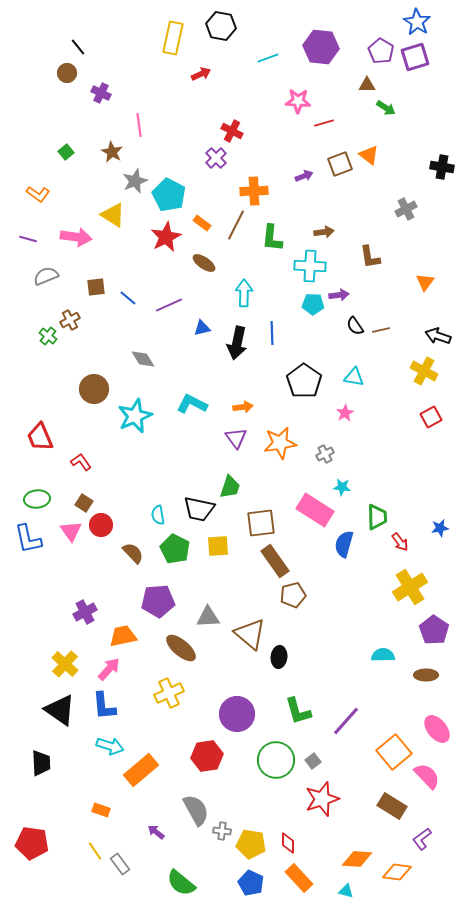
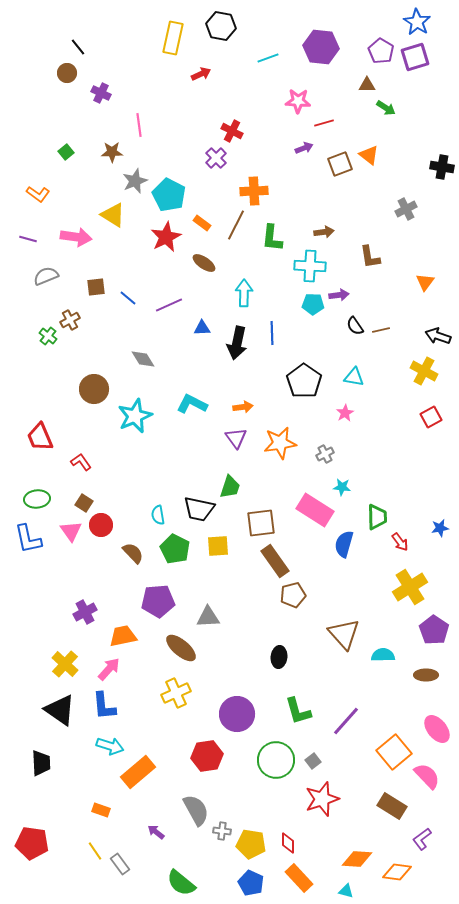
brown star at (112, 152): rotated 30 degrees counterclockwise
purple arrow at (304, 176): moved 28 px up
blue triangle at (202, 328): rotated 12 degrees clockwise
brown triangle at (250, 634): moved 94 px right; rotated 8 degrees clockwise
yellow cross at (169, 693): moved 7 px right
orange rectangle at (141, 770): moved 3 px left, 2 px down
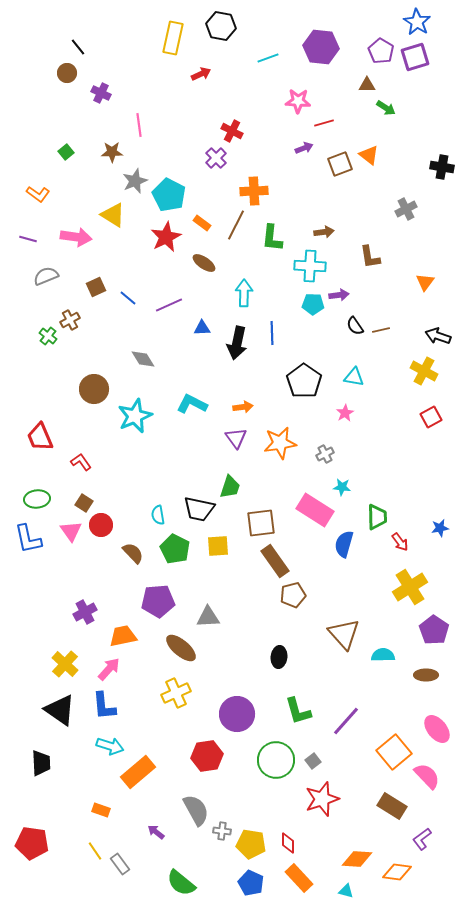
brown square at (96, 287): rotated 18 degrees counterclockwise
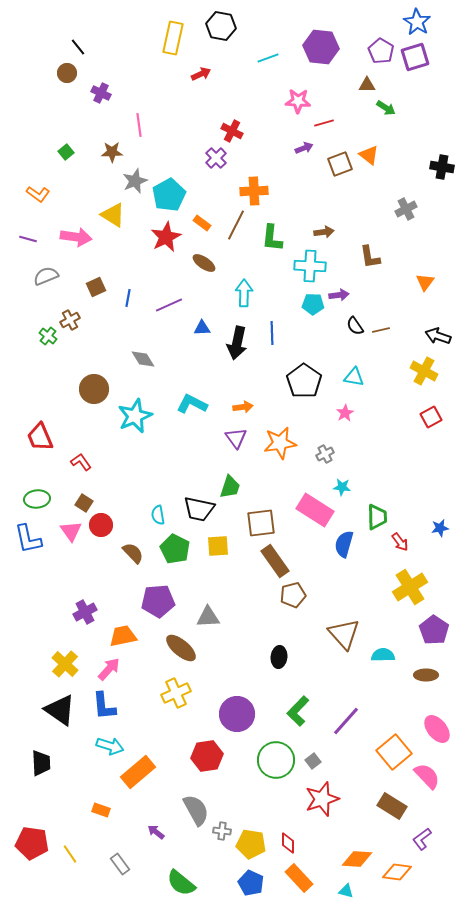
cyan pentagon at (169, 195): rotated 16 degrees clockwise
blue line at (128, 298): rotated 60 degrees clockwise
green L-shape at (298, 711): rotated 60 degrees clockwise
yellow line at (95, 851): moved 25 px left, 3 px down
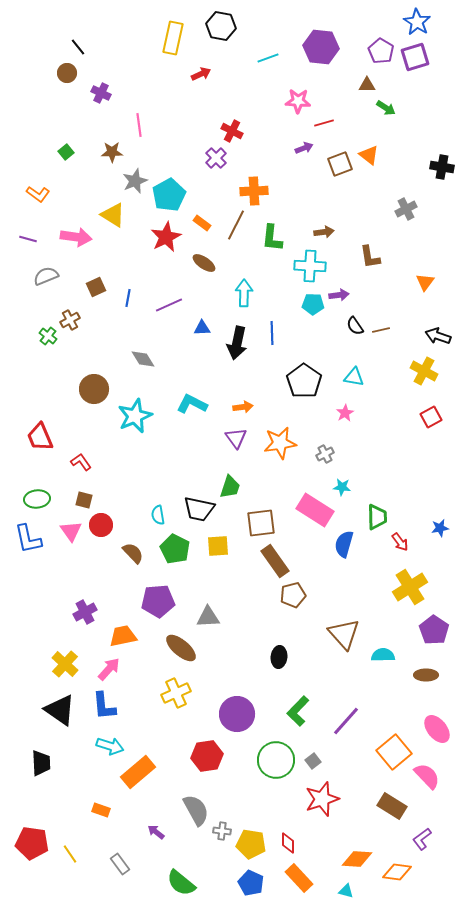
brown square at (84, 503): moved 3 px up; rotated 18 degrees counterclockwise
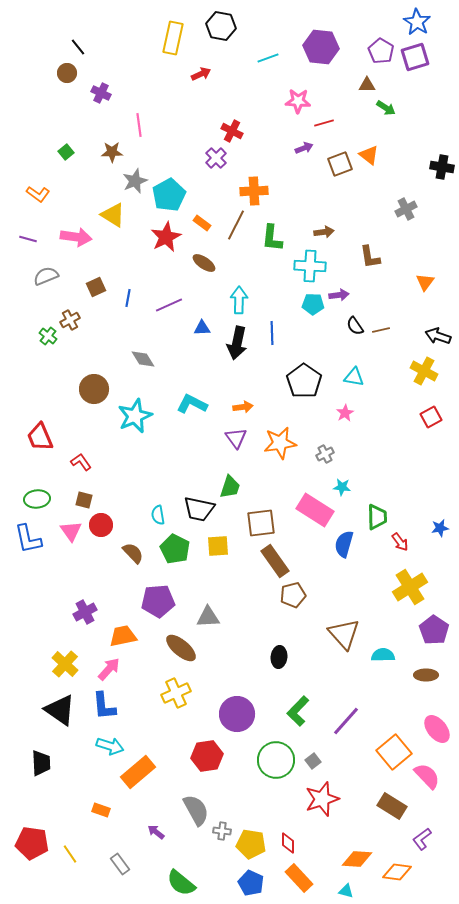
cyan arrow at (244, 293): moved 5 px left, 7 px down
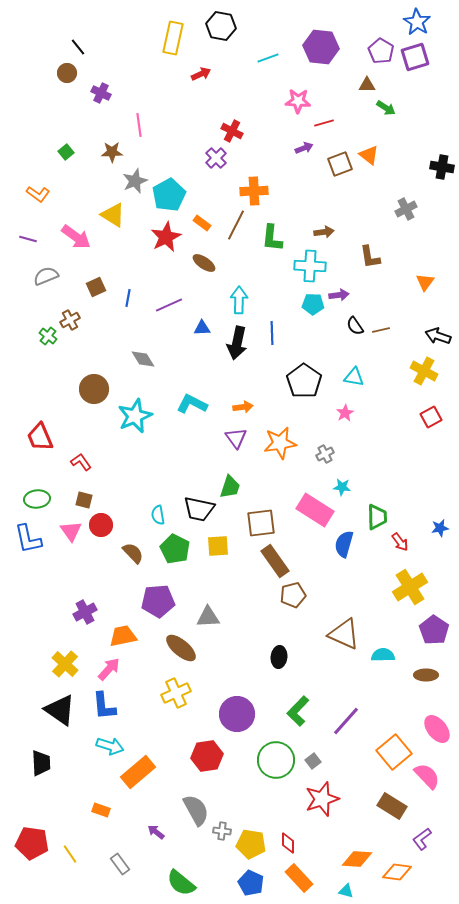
pink arrow at (76, 237): rotated 28 degrees clockwise
brown triangle at (344, 634): rotated 24 degrees counterclockwise
